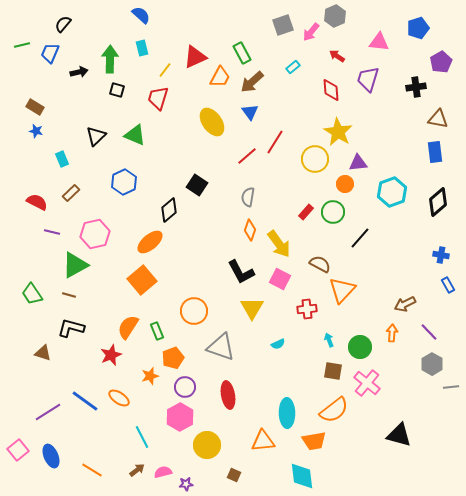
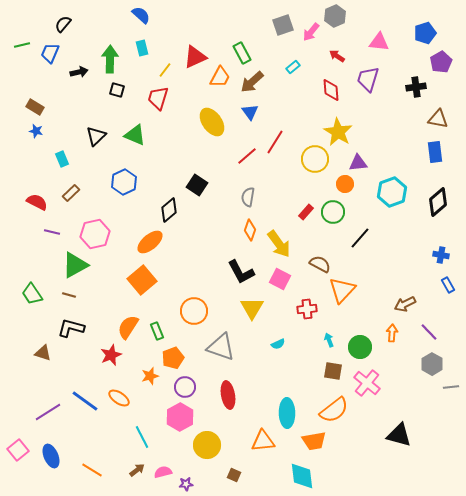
blue pentagon at (418, 28): moved 7 px right, 5 px down
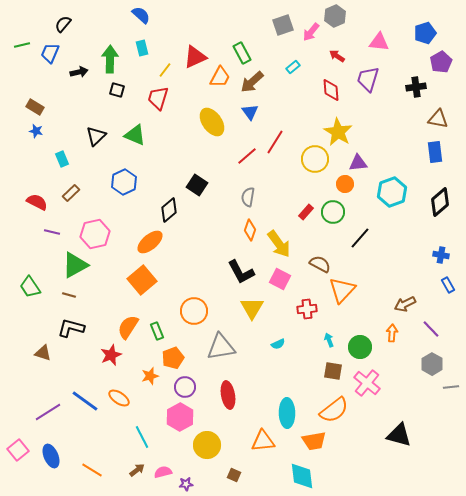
black diamond at (438, 202): moved 2 px right
green trapezoid at (32, 294): moved 2 px left, 7 px up
purple line at (429, 332): moved 2 px right, 3 px up
gray triangle at (221, 347): rotated 28 degrees counterclockwise
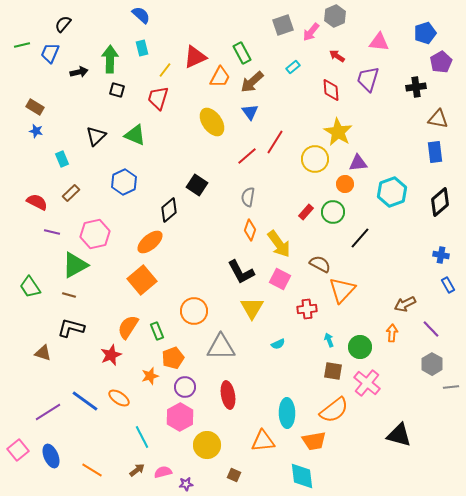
gray triangle at (221, 347): rotated 8 degrees clockwise
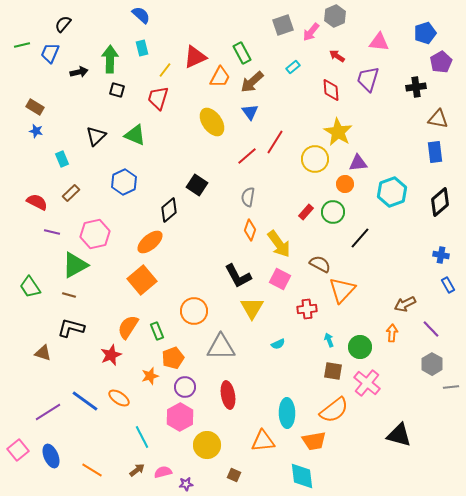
black L-shape at (241, 272): moved 3 px left, 4 px down
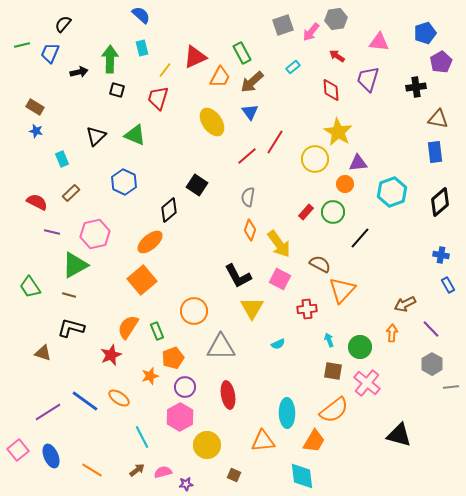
gray hexagon at (335, 16): moved 1 px right, 3 px down; rotated 15 degrees clockwise
blue hexagon at (124, 182): rotated 10 degrees counterclockwise
orange trapezoid at (314, 441): rotated 50 degrees counterclockwise
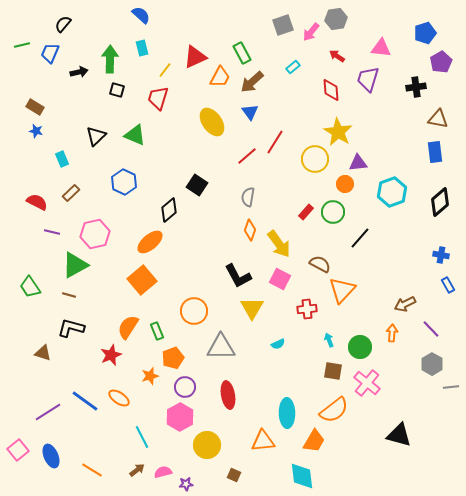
pink triangle at (379, 42): moved 2 px right, 6 px down
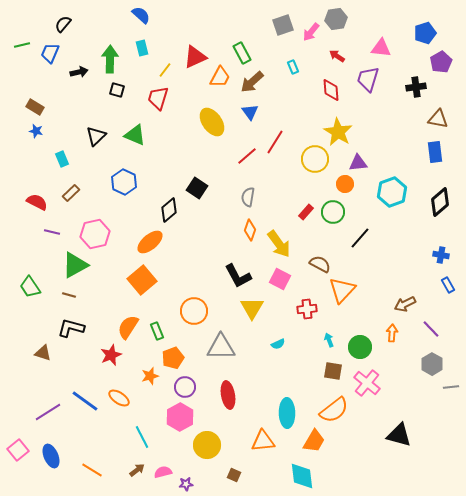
cyan rectangle at (293, 67): rotated 72 degrees counterclockwise
black square at (197, 185): moved 3 px down
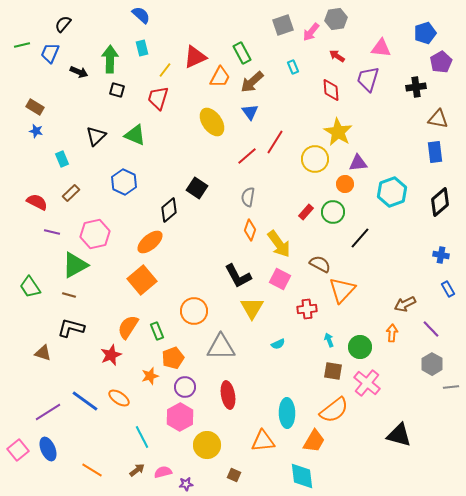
black arrow at (79, 72): rotated 36 degrees clockwise
blue rectangle at (448, 285): moved 4 px down
blue ellipse at (51, 456): moved 3 px left, 7 px up
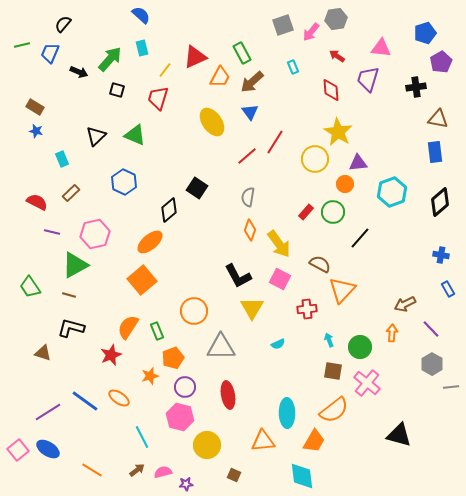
green arrow at (110, 59): rotated 40 degrees clockwise
pink hexagon at (180, 417): rotated 16 degrees counterclockwise
blue ellipse at (48, 449): rotated 35 degrees counterclockwise
